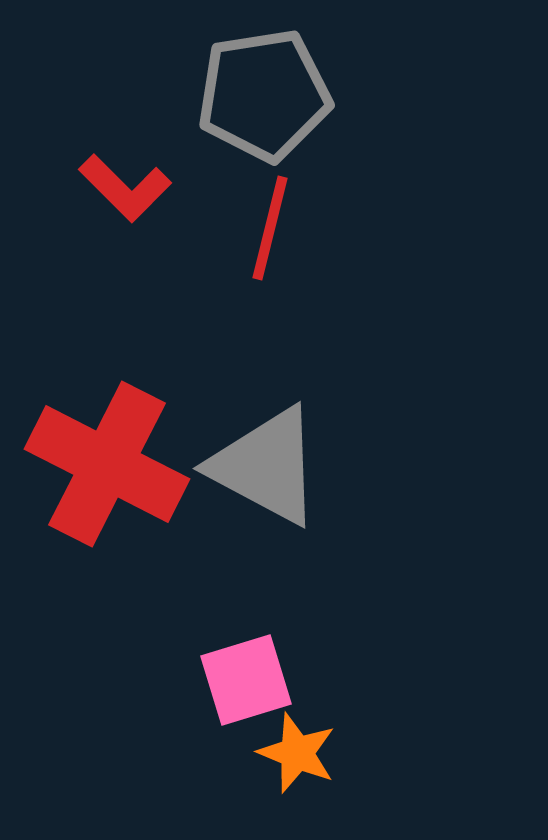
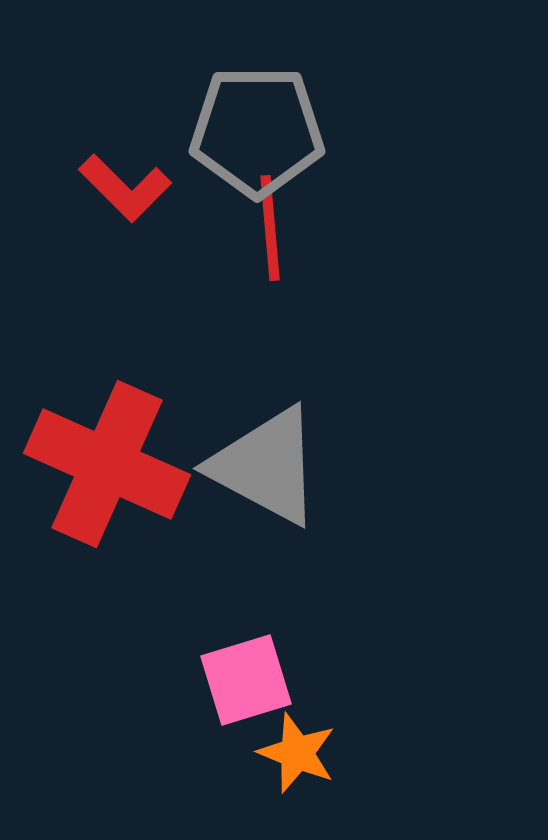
gray pentagon: moved 7 px left, 36 px down; rotated 9 degrees clockwise
red line: rotated 19 degrees counterclockwise
red cross: rotated 3 degrees counterclockwise
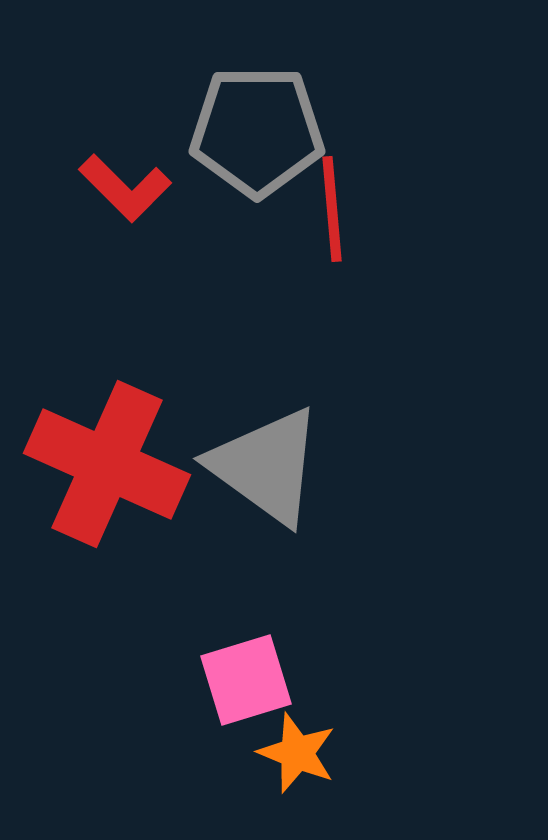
red line: moved 62 px right, 19 px up
gray triangle: rotated 8 degrees clockwise
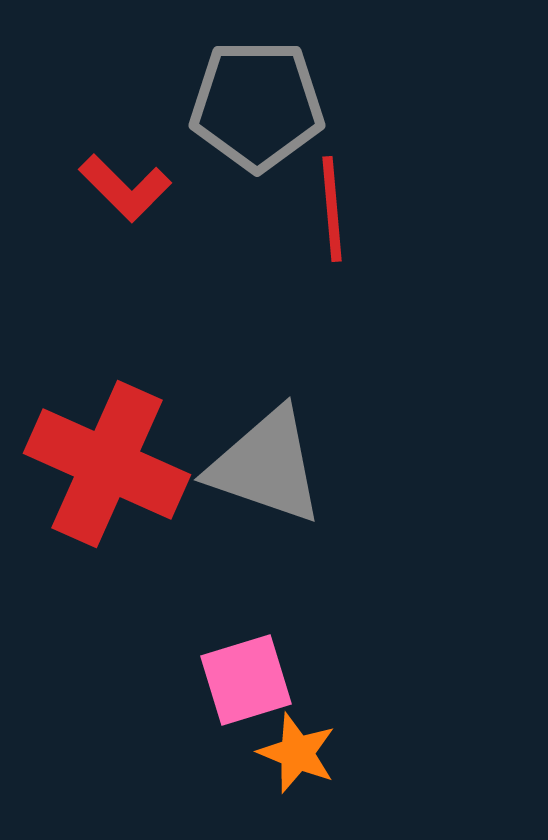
gray pentagon: moved 26 px up
gray triangle: rotated 17 degrees counterclockwise
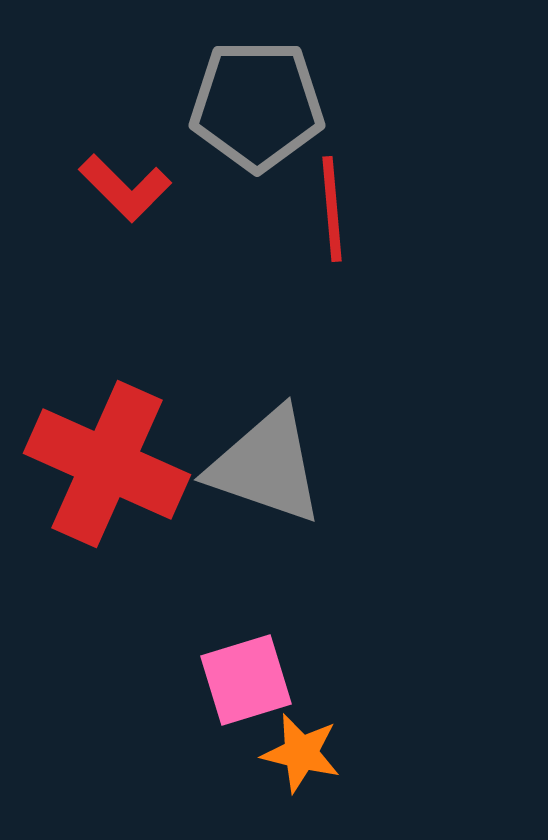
orange star: moved 4 px right; rotated 8 degrees counterclockwise
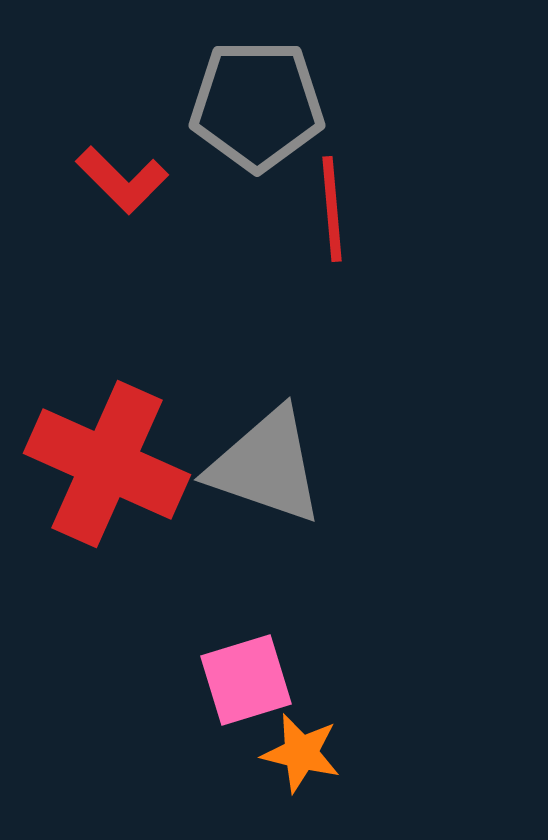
red L-shape: moved 3 px left, 8 px up
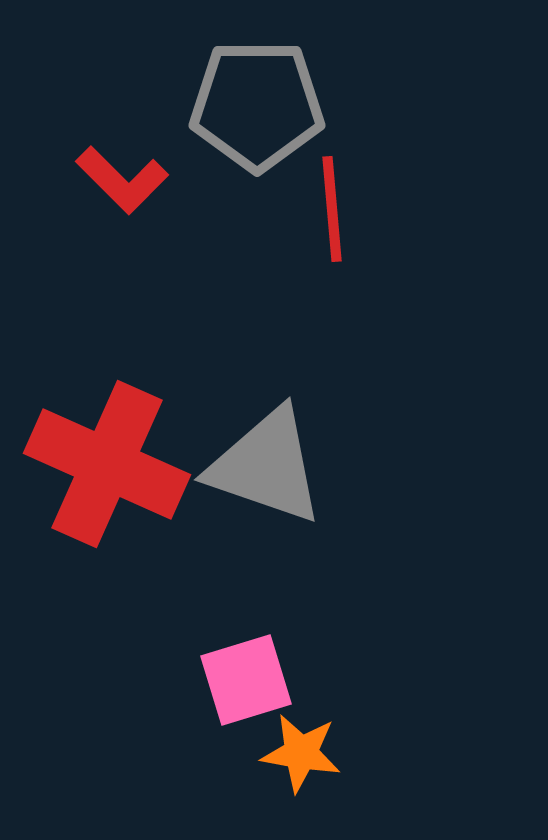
orange star: rotated 4 degrees counterclockwise
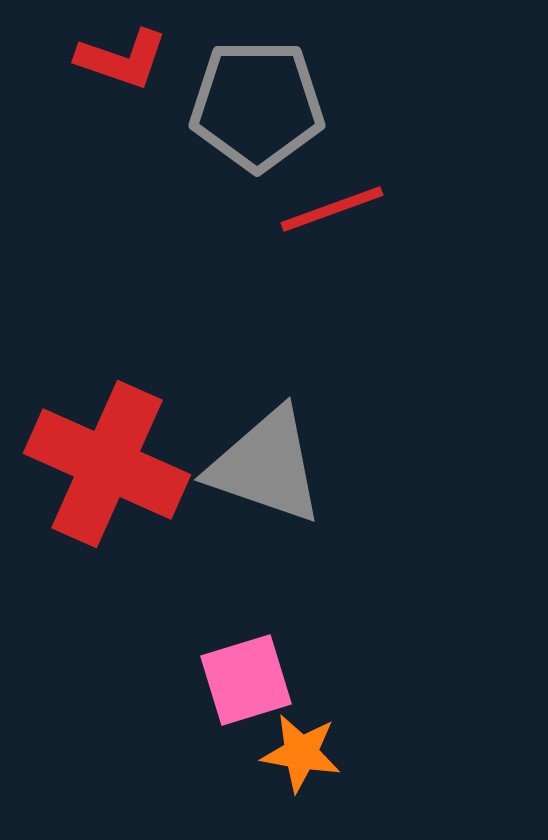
red L-shape: moved 121 px up; rotated 26 degrees counterclockwise
red line: rotated 75 degrees clockwise
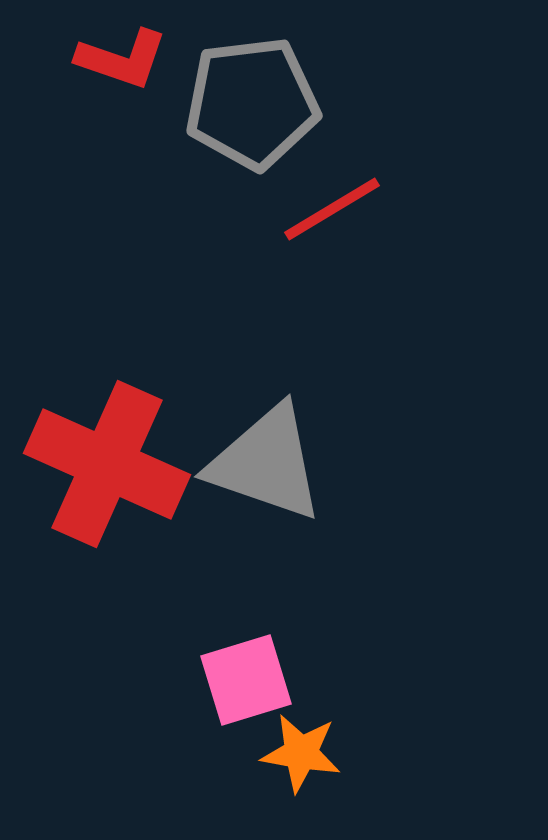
gray pentagon: moved 5 px left, 2 px up; rotated 7 degrees counterclockwise
red line: rotated 11 degrees counterclockwise
gray triangle: moved 3 px up
